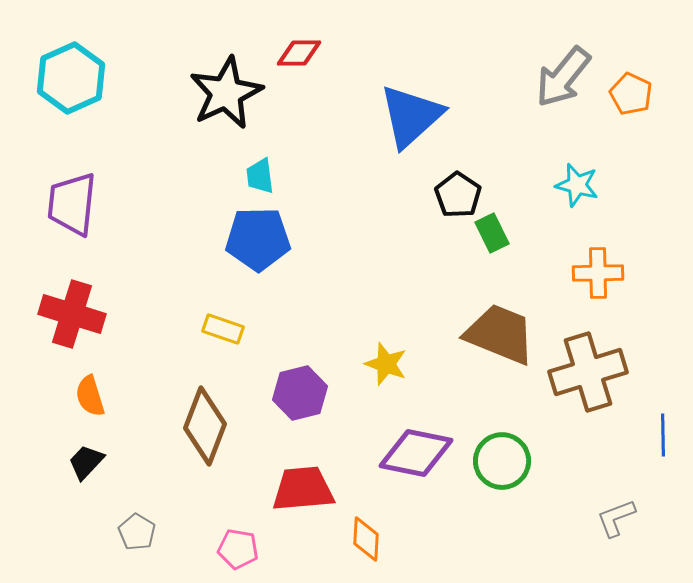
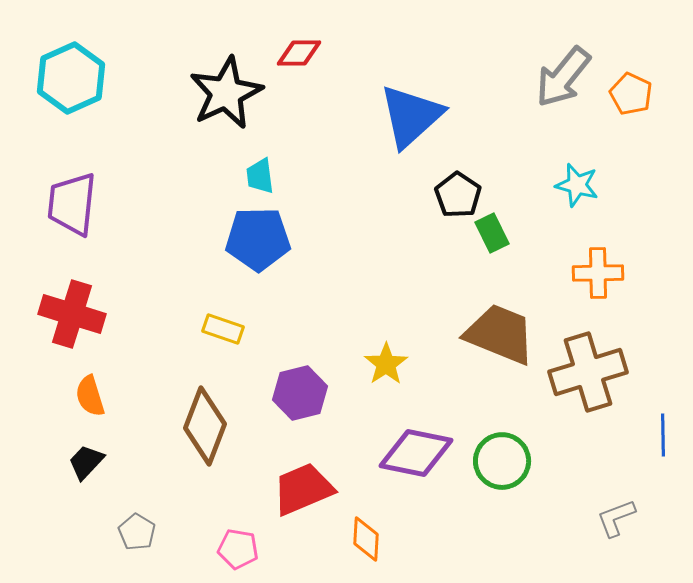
yellow star: rotated 18 degrees clockwise
red trapezoid: rotated 18 degrees counterclockwise
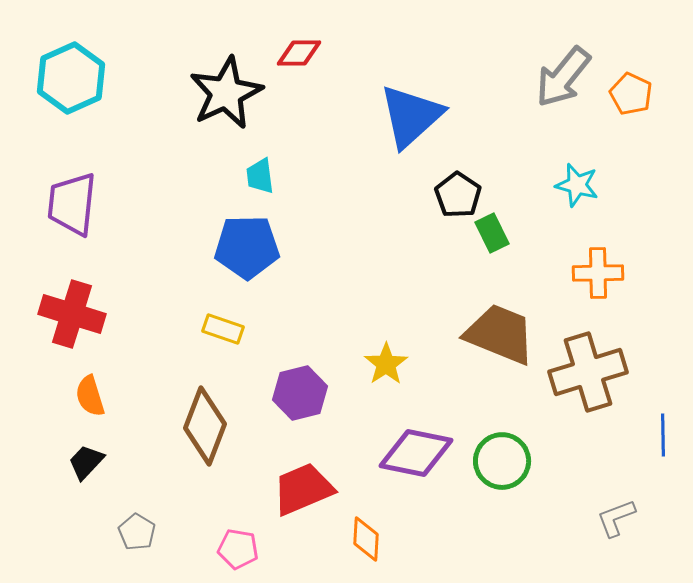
blue pentagon: moved 11 px left, 8 px down
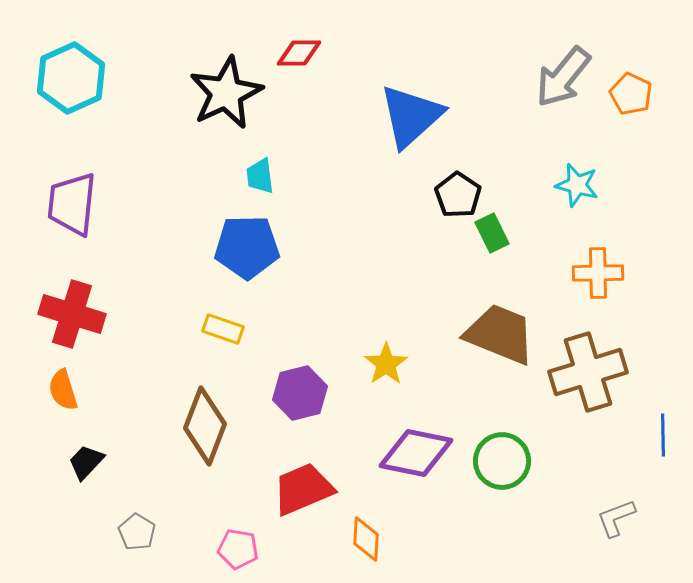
orange semicircle: moved 27 px left, 6 px up
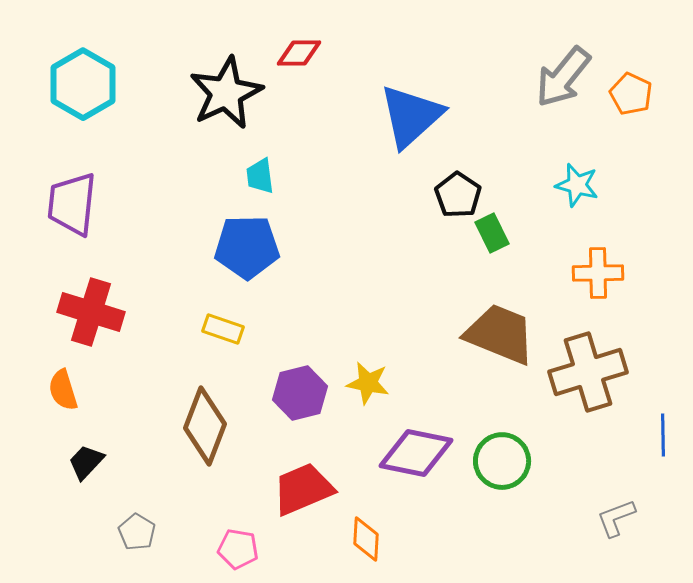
cyan hexagon: moved 12 px right, 6 px down; rotated 6 degrees counterclockwise
red cross: moved 19 px right, 2 px up
yellow star: moved 18 px left, 19 px down; rotated 27 degrees counterclockwise
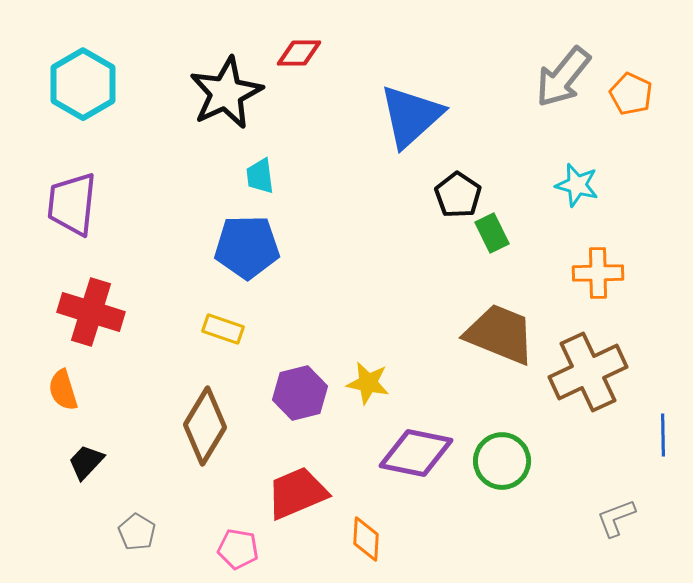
brown cross: rotated 8 degrees counterclockwise
brown diamond: rotated 10 degrees clockwise
red trapezoid: moved 6 px left, 4 px down
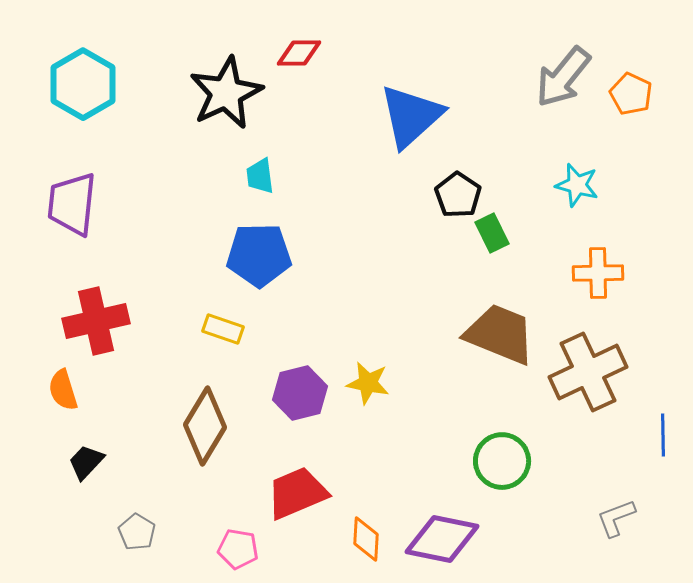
blue pentagon: moved 12 px right, 8 px down
red cross: moved 5 px right, 9 px down; rotated 30 degrees counterclockwise
purple diamond: moved 26 px right, 86 px down
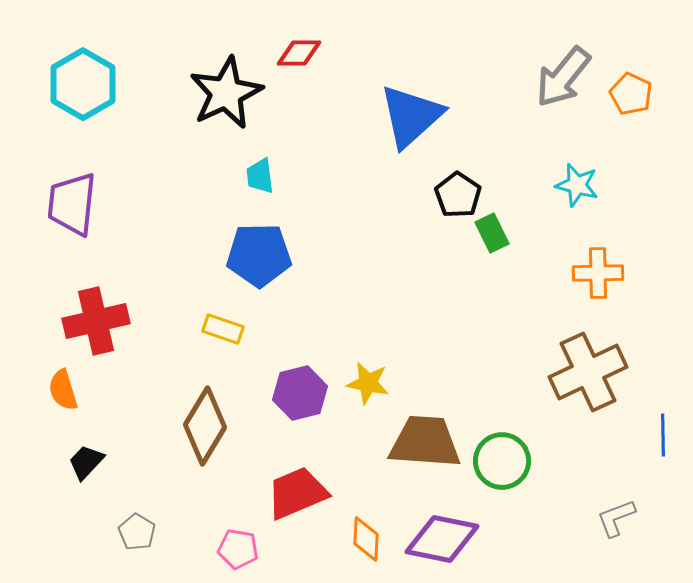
brown trapezoid: moved 75 px left, 108 px down; rotated 18 degrees counterclockwise
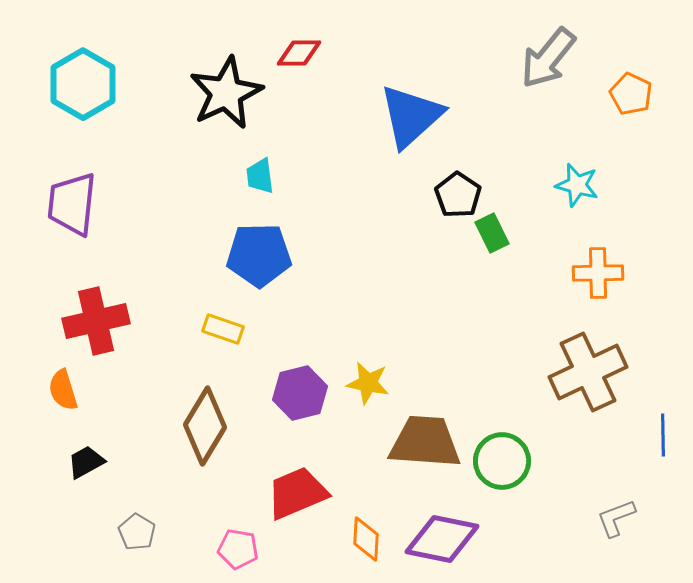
gray arrow: moved 15 px left, 19 px up
black trapezoid: rotated 18 degrees clockwise
